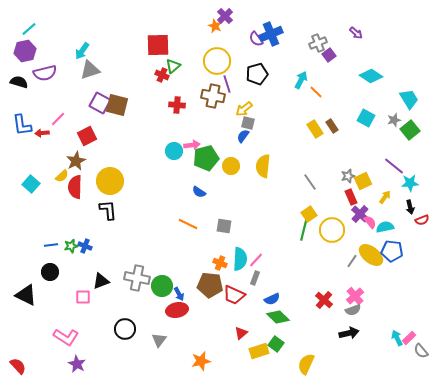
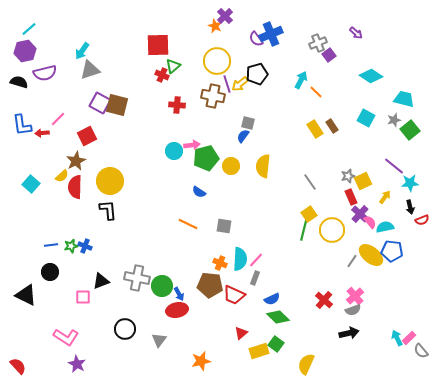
cyan trapezoid at (409, 99): moved 5 px left; rotated 45 degrees counterclockwise
yellow arrow at (244, 109): moved 4 px left, 25 px up
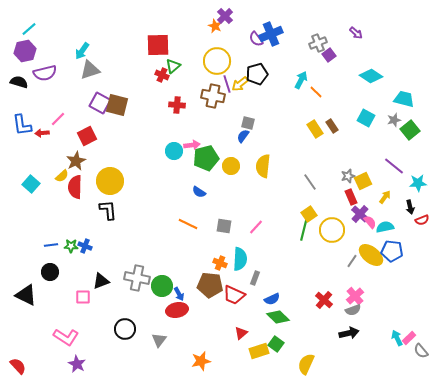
cyan star at (410, 183): moved 8 px right
green star at (71, 246): rotated 16 degrees clockwise
pink line at (256, 260): moved 33 px up
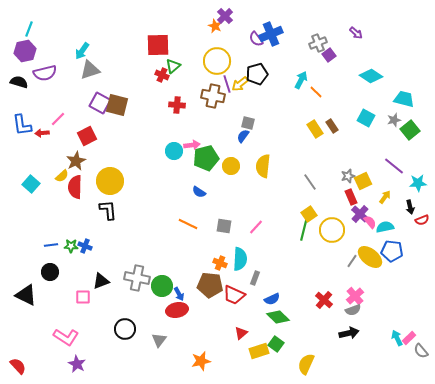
cyan line at (29, 29): rotated 28 degrees counterclockwise
yellow ellipse at (371, 255): moved 1 px left, 2 px down
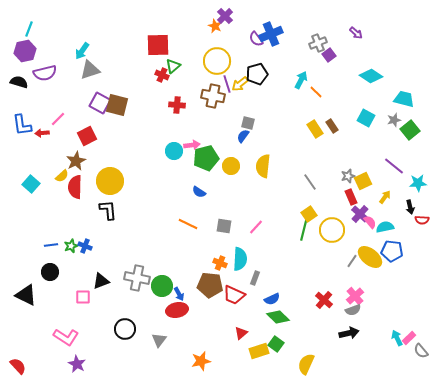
red semicircle at (422, 220): rotated 24 degrees clockwise
green star at (71, 246): rotated 24 degrees counterclockwise
